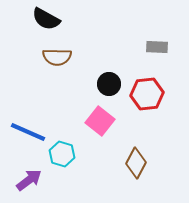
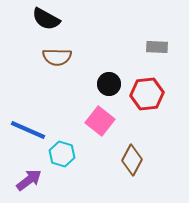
blue line: moved 2 px up
brown diamond: moved 4 px left, 3 px up
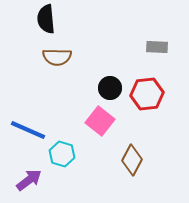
black semicircle: rotated 56 degrees clockwise
black circle: moved 1 px right, 4 px down
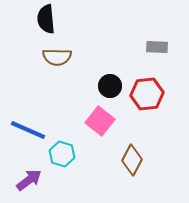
black circle: moved 2 px up
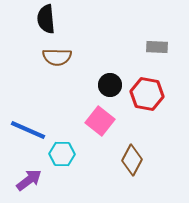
black circle: moved 1 px up
red hexagon: rotated 16 degrees clockwise
cyan hexagon: rotated 15 degrees counterclockwise
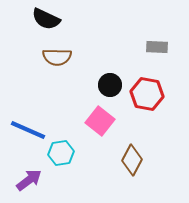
black semicircle: rotated 60 degrees counterclockwise
cyan hexagon: moved 1 px left, 1 px up; rotated 10 degrees counterclockwise
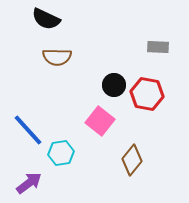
gray rectangle: moved 1 px right
black circle: moved 4 px right
blue line: rotated 24 degrees clockwise
brown diamond: rotated 12 degrees clockwise
purple arrow: moved 3 px down
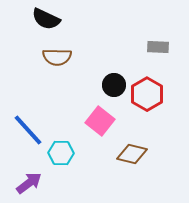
red hexagon: rotated 20 degrees clockwise
cyan hexagon: rotated 10 degrees clockwise
brown diamond: moved 6 px up; rotated 64 degrees clockwise
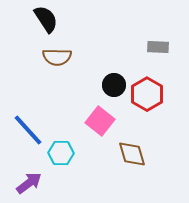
black semicircle: rotated 148 degrees counterclockwise
brown diamond: rotated 60 degrees clockwise
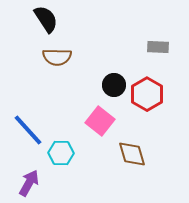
purple arrow: rotated 24 degrees counterclockwise
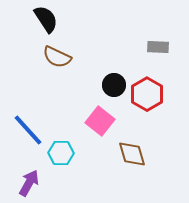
brown semicircle: rotated 24 degrees clockwise
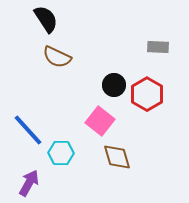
brown diamond: moved 15 px left, 3 px down
